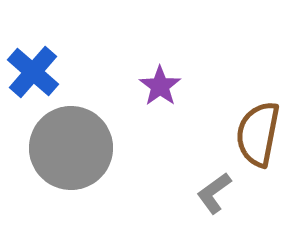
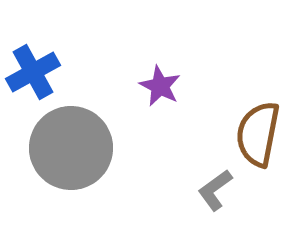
blue cross: rotated 20 degrees clockwise
purple star: rotated 9 degrees counterclockwise
gray L-shape: moved 1 px right, 3 px up
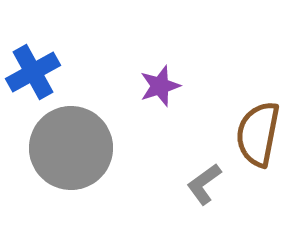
purple star: rotated 27 degrees clockwise
gray L-shape: moved 11 px left, 6 px up
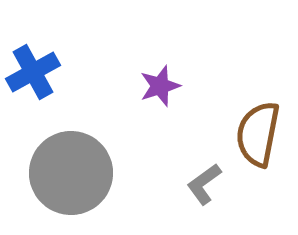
gray circle: moved 25 px down
